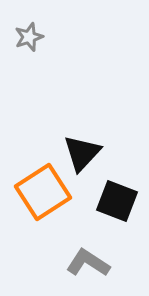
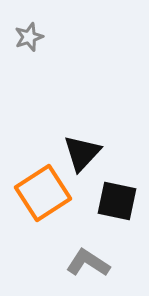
orange square: moved 1 px down
black square: rotated 9 degrees counterclockwise
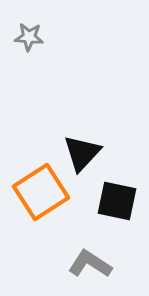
gray star: rotated 24 degrees clockwise
orange square: moved 2 px left, 1 px up
gray L-shape: moved 2 px right, 1 px down
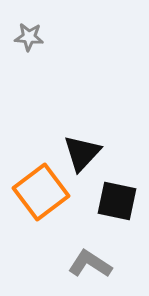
orange square: rotated 4 degrees counterclockwise
